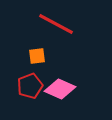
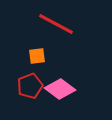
pink diamond: rotated 12 degrees clockwise
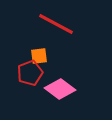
orange square: moved 2 px right
red pentagon: moved 13 px up
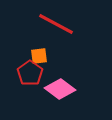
red pentagon: rotated 15 degrees counterclockwise
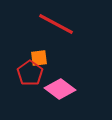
orange square: moved 2 px down
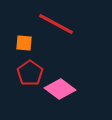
orange square: moved 15 px left, 15 px up; rotated 12 degrees clockwise
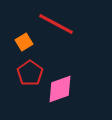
orange square: moved 1 px up; rotated 36 degrees counterclockwise
pink diamond: rotated 56 degrees counterclockwise
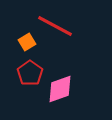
red line: moved 1 px left, 2 px down
orange square: moved 3 px right
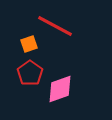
orange square: moved 2 px right, 2 px down; rotated 12 degrees clockwise
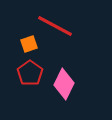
pink diamond: moved 4 px right, 5 px up; rotated 44 degrees counterclockwise
